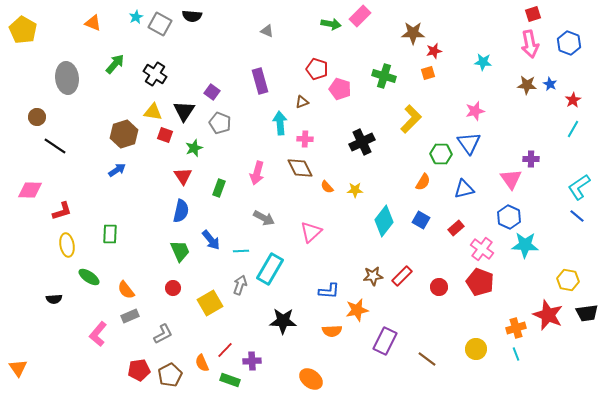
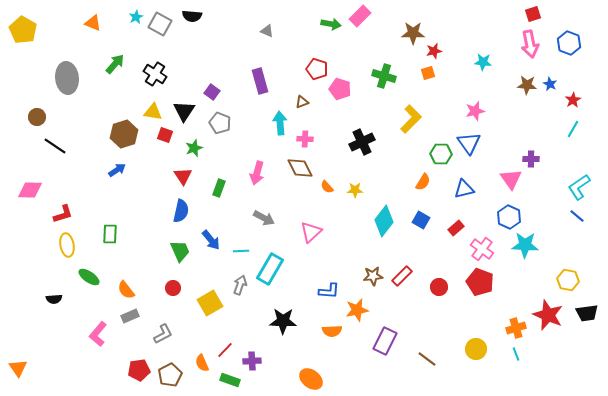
red L-shape at (62, 211): moved 1 px right, 3 px down
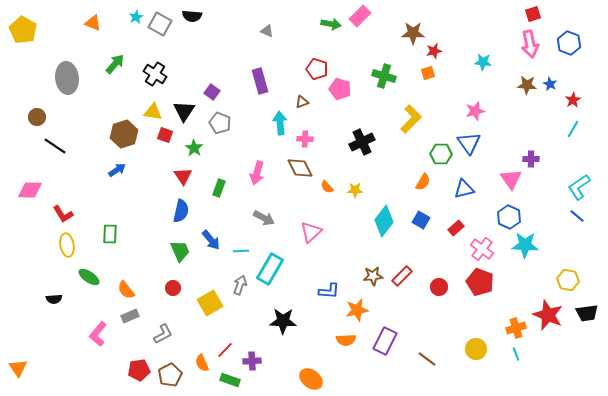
green star at (194, 148): rotated 18 degrees counterclockwise
red L-shape at (63, 214): rotated 75 degrees clockwise
orange semicircle at (332, 331): moved 14 px right, 9 px down
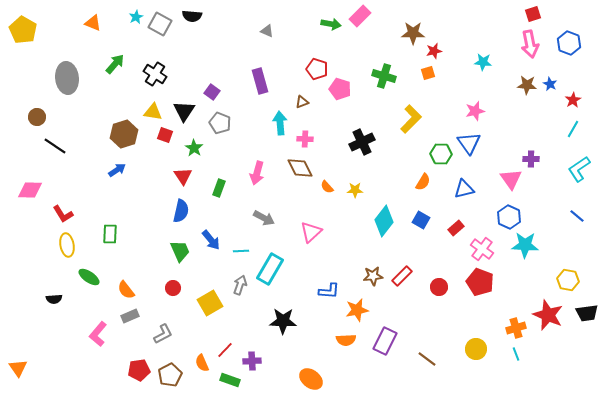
cyan L-shape at (579, 187): moved 18 px up
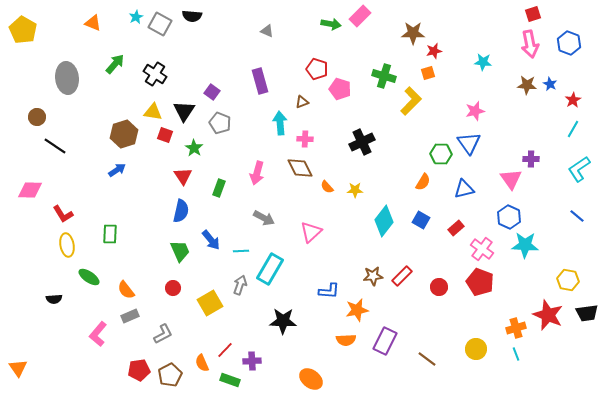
yellow L-shape at (411, 119): moved 18 px up
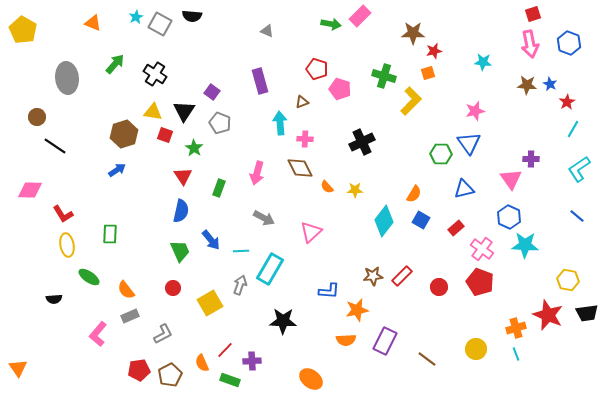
red star at (573, 100): moved 6 px left, 2 px down
orange semicircle at (423, 182): moved 9 px left, 12 px down
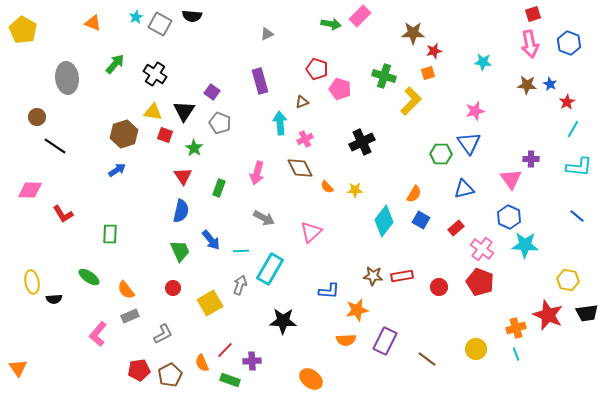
gray triangle at (267, 31): moved 3 px down; rotated 48 degrees counterclockwise
pink cross at (305, 139): rotated 28 degrees counterclockwise
cyan L-shape at (579, 169): moved 2 px up; rotated 140 degrees counterclockwise
yellow ellipse at (67, 245): moved 35 px left, 37 px down
brown star at (373, 276): rotated 12 degrees clockwise
red rectangle at (402, 276): rotated 35 degrees clockwise
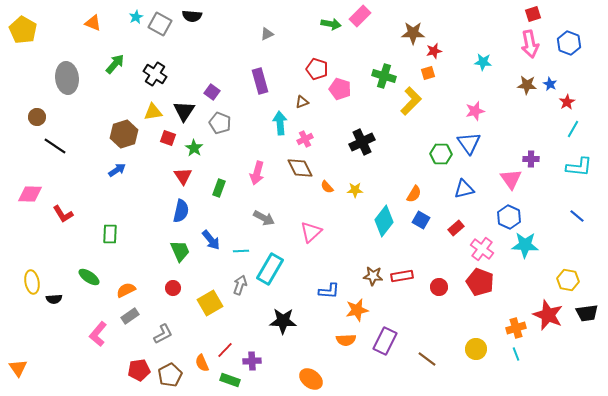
yellow triangle at (153, 112): rotated 18 degrees counterclockwise
red square at (165, 135): moved 3 px right, 3 px down
pink diamond at (30, 190): moved 4 px down
orange semicircle at (126, 290): rotated 102 degrees clockwise
gray rectangle at (130, 316): rotated 12 degrees counterclockwise
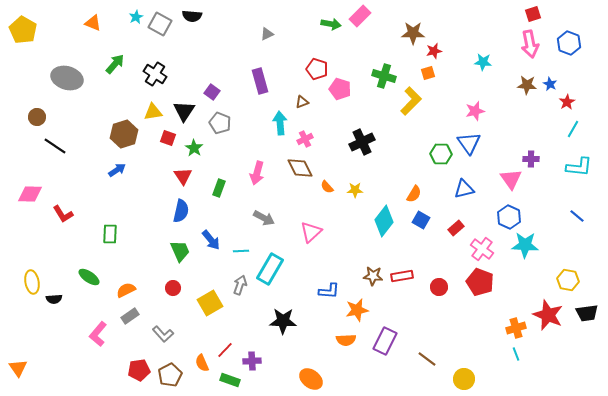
gray ellipse at (67, 78): rotated 68 degrees counterclockwise
gray L-shape at (163, 334): rotated 75 degrees clockwise
yellow circle at (476, 349): moved 12 px left, 30 px down
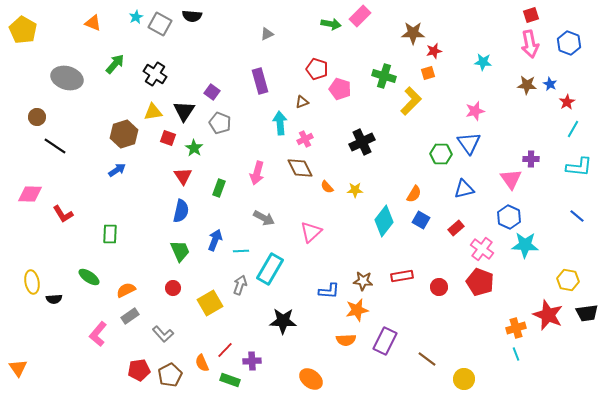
red square at (533, 14): moved 2 px left, 1 px down
blue arrow at (211, 240): moved 4 px right; rotated 120 degrees counterclockwise
brown star at (373, 276): moved 10 px left, 5 px down
